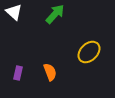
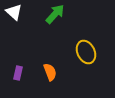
yellow ellipse: moved 3 px left; rotated 70 degrees counterclockwise
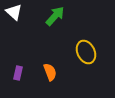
green arrow: moved 2 px down
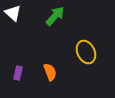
white triangle: moved 1 px left, 1 px down
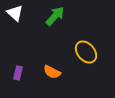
white triangle: moved 2 px right
yellow ellipse: rotated 15 degrees counterclockwise
orange semicircle: moved 2 px right; rotated 138 degrees clockwise
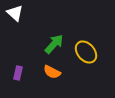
green arrow: moved 1 px left, 28 px down
